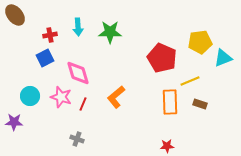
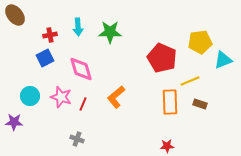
cyan triangle: moved 2 px down
pink diamond: moved 3 px right, 4 px up
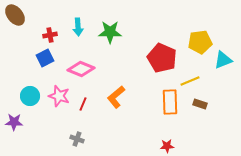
pink diamond: rotated 52 degrees counterclockwise
pink star: moved 2 px left, 1 px up
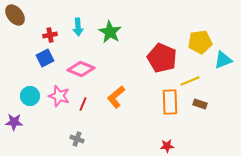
green star: rotated 30 degrees clockwise
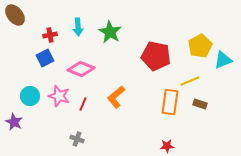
yellow pentagon: moved 4 px down; rotated 20 degrees counterclockwise
red pentagon: moved 6 px left, 2 px up; rotated 12 degrees counterclockwise
orange rectangle: rotated 10 degrees clockwise
purple star: rotated 24 degrees clockwise
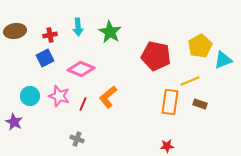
brown ellipse: moved 16 px down; rotated 60 degrees counterclockwise
orange L-shape: moved 8 px left
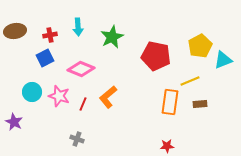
green star: moved 2 px right, 5 px down; rotated 15 degrees clockwise
cyan circle: moved 2 px right, 4 px up
brown rectangle: rotated 24 degrees counterclockwise
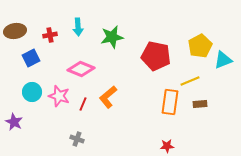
green star: rotated 15 degrees clockwise
blue square: moved 14 px left
